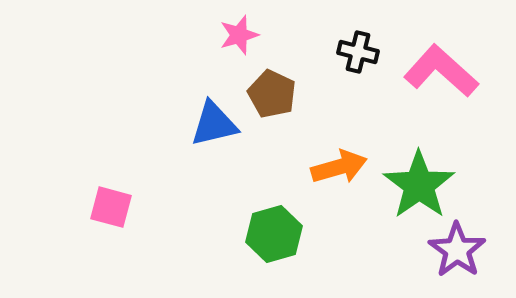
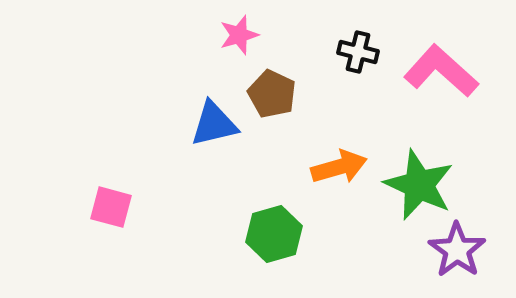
green star: rotated 12 degrees counterclockwise
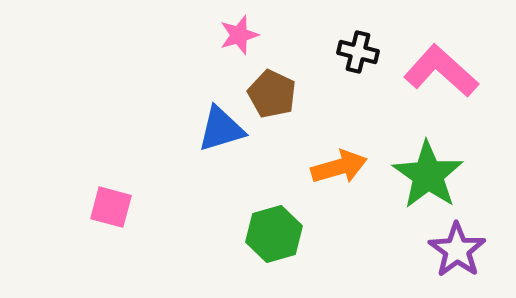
blue triangle: moved 7 px right, 5 px down; rotated 4 degrees counterclockwise
green star: moved 9 px right, 10 px up; rotated 10 degrees clockwise
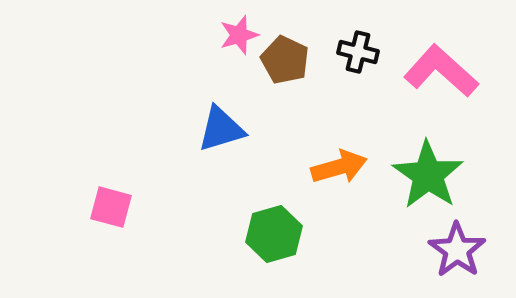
brown pentagon: moved 13 px right, 34 px up
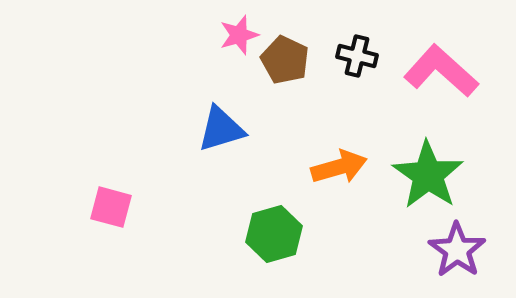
black cross: moved 1 px left, 4 px down
